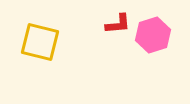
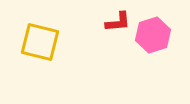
red L-shape: moved 2 px up
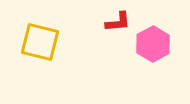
pink hexagon: moved 9 px down; rotated 12 degrees counterclockwise
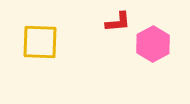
yellow square: rotated 12 degrees counterclockwise
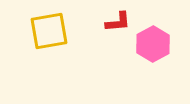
yellow square: moved 9 px right, 11 px up; rotated 12 degrees counterclockwise
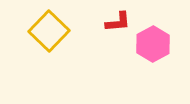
yellow square: rotated 36 degrees counterclockwise
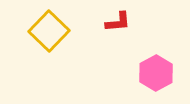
pink hexagon: moved 3 px right, 29 px down
